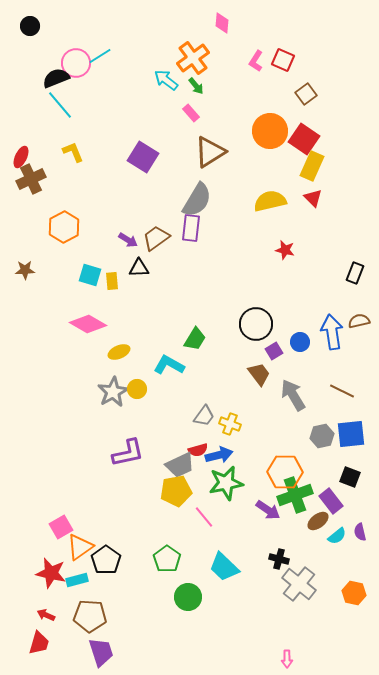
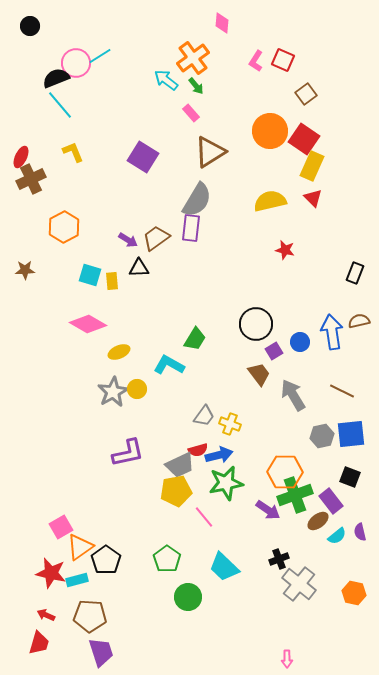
black cross at (279, 559): rotated 36 degrees counterclockwise
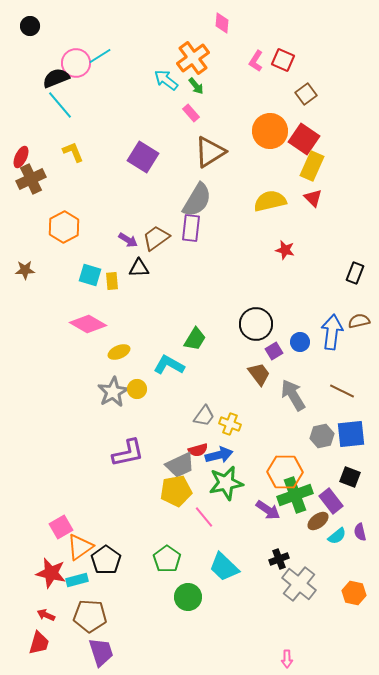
blue arrow at (332, 332): rotated 16 degrees clockwise
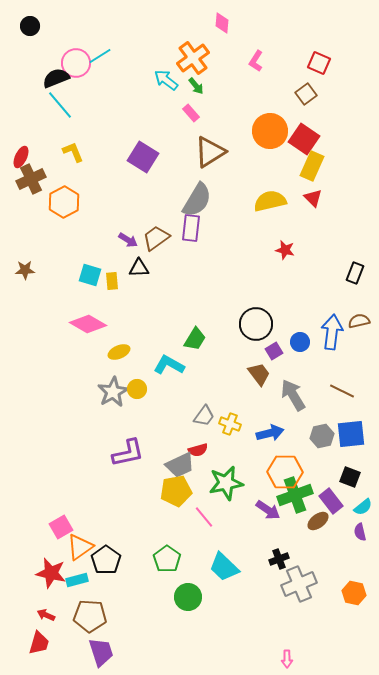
red square at (283, 60): moved 36 px right, 3 px down
orange hexagon at (64, 227): moved 25 px up
blue arrow at (219, 455): moved 51 px right, 22 px up
cyan semicircle at (337, 536): moved 26 px right, 29 px up
gray cross at (299, 584): rotated 28 degrees clockwise
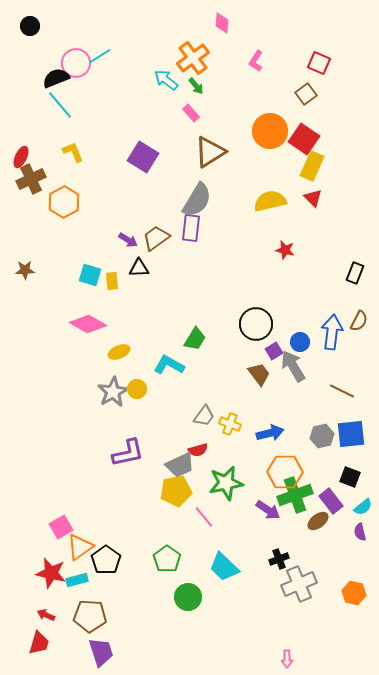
brown semicircle at (359, 321): rotated 130 degrees clockwise
gray arrow at (293, 395): moved 29 px up
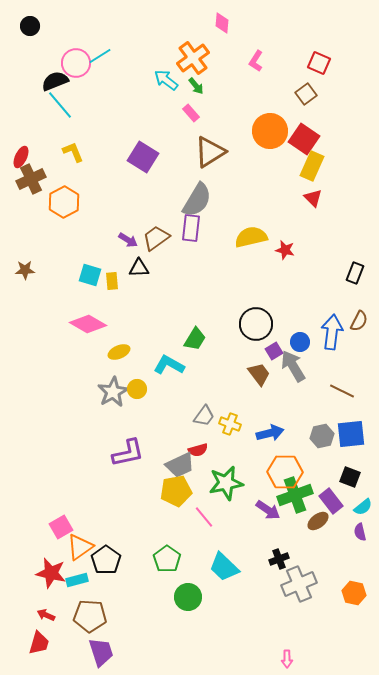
black semicircle at (56, 78): moved 1 px left, 3 px down
yellow semicircle at (270, 201): moved 19 px left, 36 px down
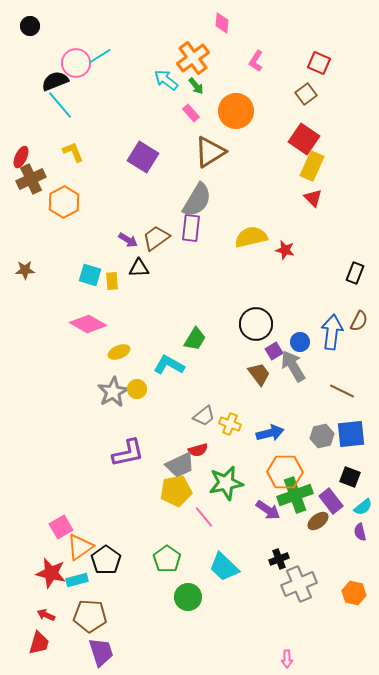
orange circle at (270, 131): moved 34 px left, 20 px up
gray trapezoid at (204, 416): rotated 15 degrees clockwise
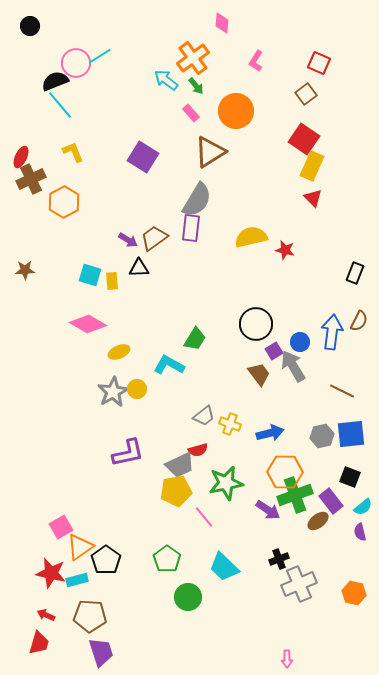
brown trapezoid at (156, 238): moved 2 px left
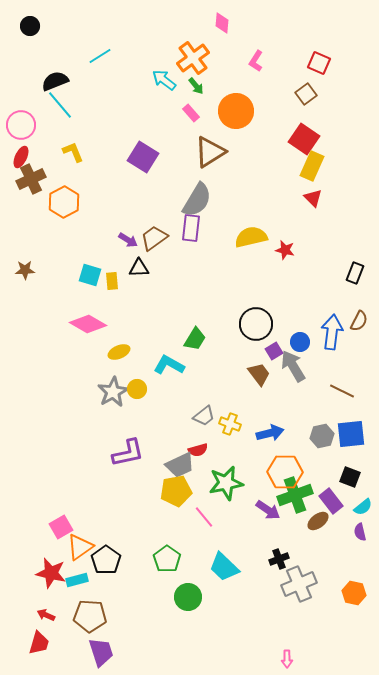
pink circle at (76, 63): moved 55 px left, 62 px down
cyan arrow at (166, 80): moved 2 px left
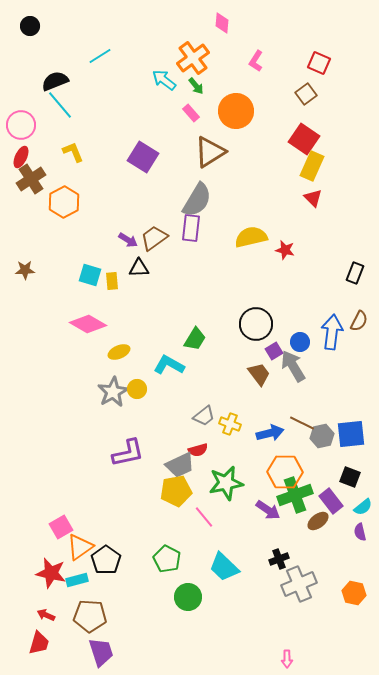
brown cross at (31, 179): rotated 8 degrees counterclockwise
brown line at (342, 391): moved 40 px left, 32 px down
green pentagon at (167, 559): rotated 8 degrees counterclockwise
